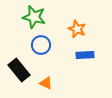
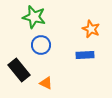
orange star: moved 14 px right
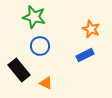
blue circle: moved 1 px left, 1 px down
blue rectangle: rotated 24 degrees counterclockwise
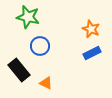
green star: moved 6 px left
blue rectangle: moved 7 px right, 2 px up
